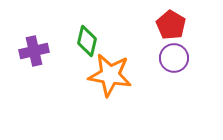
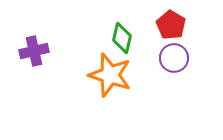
green diamond: moved 35 px right, 3 px up
orange star: rotated 9 degrees clockwise
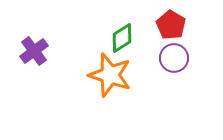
green diamond: rotated 44 degrees clockwise
purple cross: rotated 24 degrees counterclockwise
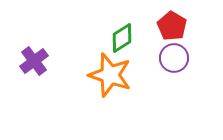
red pentagon: moved 1 px right, 1 px down
purple cross: moved 10 px down
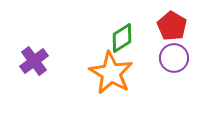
orange star: moved 1 px right, 2 px up; rotated 12 degrees clockwise
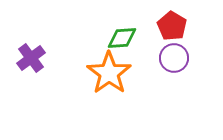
green diamond: rotated 28 degrees clockwise
purple cross: moved 3 px left, 3 px up
orange star: moved 2 px left; rotated 6 degrees clockwise
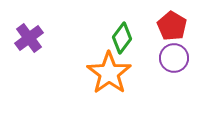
green diamond: rotated 48 degrees counterclockwise
purple cross: moved 2 px left, 20 px up
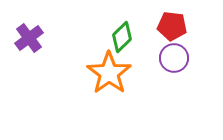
red pentagon: rotated 24 degrees counterclockwise
green diamond: moved 1 px up; rotated 8 degrees clockwise
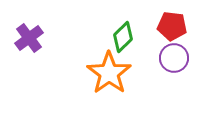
green diamond: moved 1 px right
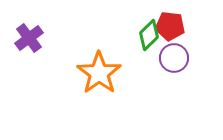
red pentagon: moved 2 px left
green diamond: moved 26 px right, 2 px up
orange star: moved 10 px left
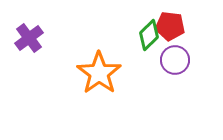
purple circle: moved 1 px right, 2 px down
